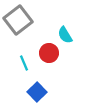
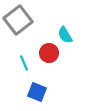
blue square: rotated 24 degrees counterclockwise
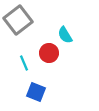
blue square: moved 1 px left
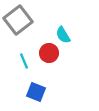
cyan semicircle: moved 2 px left
cyan line: moved 2 px up
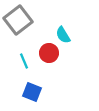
blue square: moved 4 px left
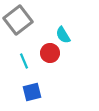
red circle: moved 1 px right
blue square: rotated 36 degrees counterclockwise
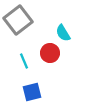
cyan semicircle: moved 2 px up
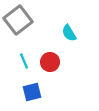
cyan semicircle: moved 6 px right
red circle: moved 9 px down
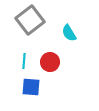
gray square: moved 12 px right
cyan line: rotated 28 degrees clockwise
blue square: moved 1 px left, 5 px up; rotated 18 degrees clockwise
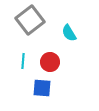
cyan line: moved 1 px left
blue square: moved 11 px right, 1 px down
